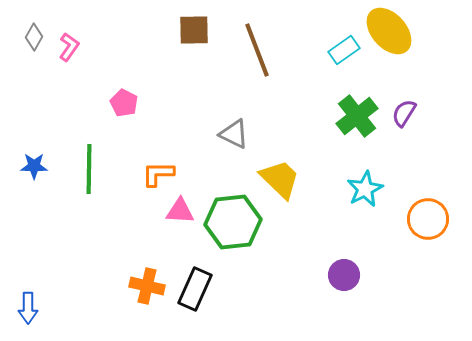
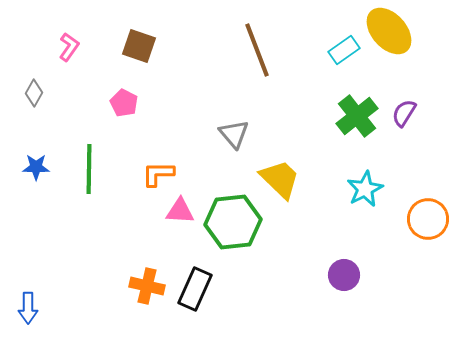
brown square: moved 55 px left, 16 px down; rotated 20 degrees clockwise
gray diamond: moved 56 px down
gray triangle: rotated 24 degrees clockwise
blue star: moved 2 px right, 1 px down
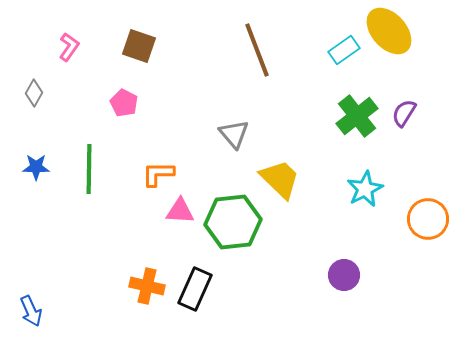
blue arrow: moved 3 px right, 3 px down; rotated 24 degrees counterclockwise
